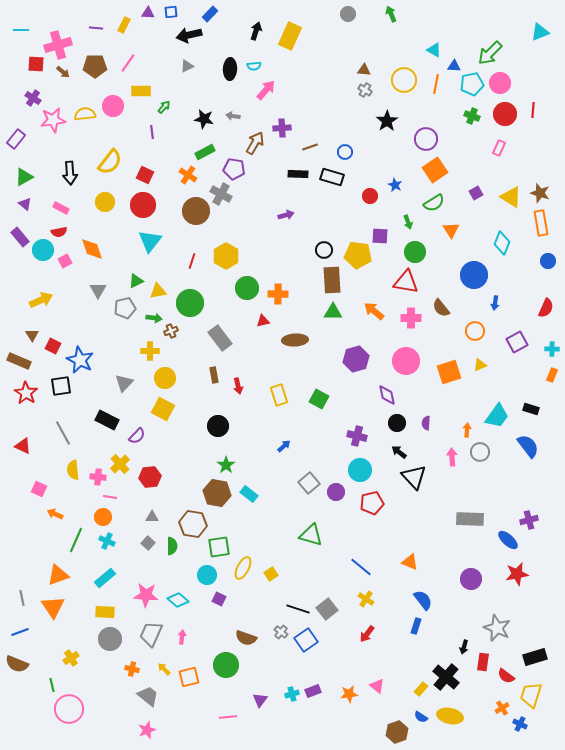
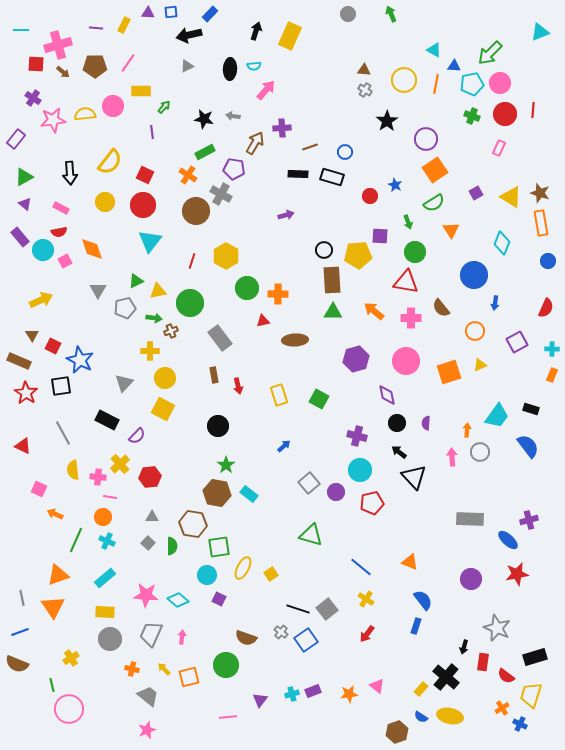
yellow pentagon at (358, 255): rotated 12 degrees counterclockwise
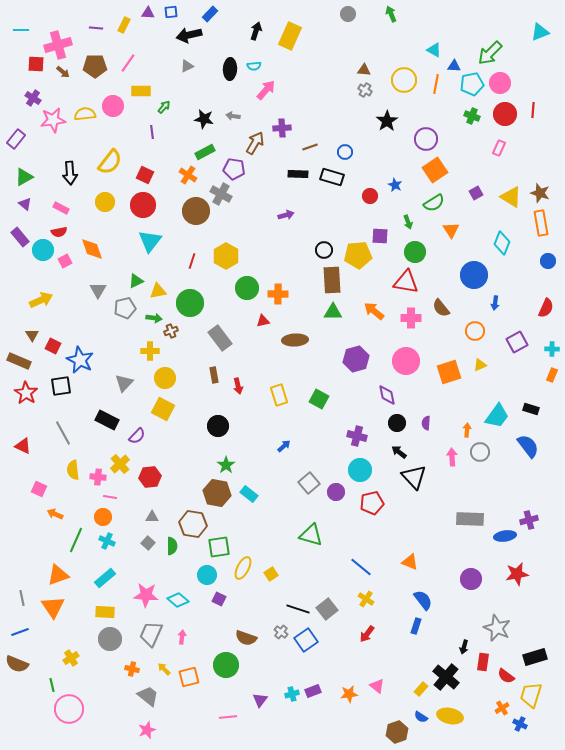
blue ellipse at (508, 540): moved 3 px left, 4 px up; rotated 50 degrees counterclockwise
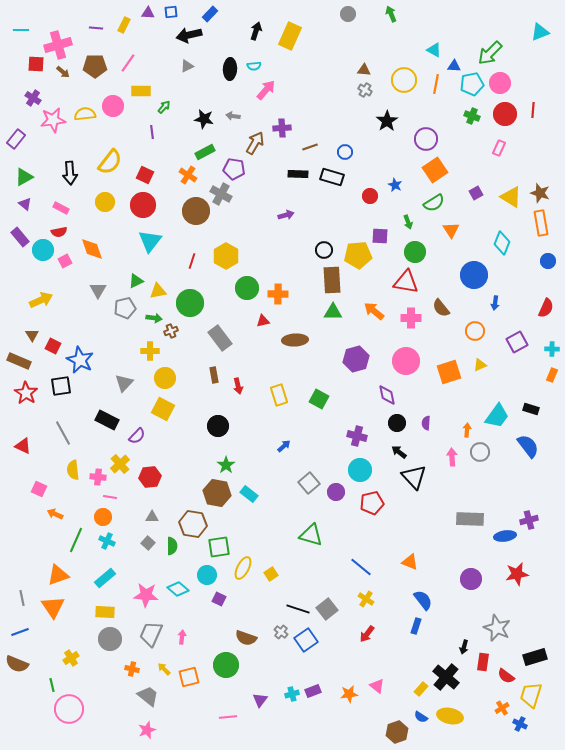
cyan diamond at (178, 600): moved 11 px up
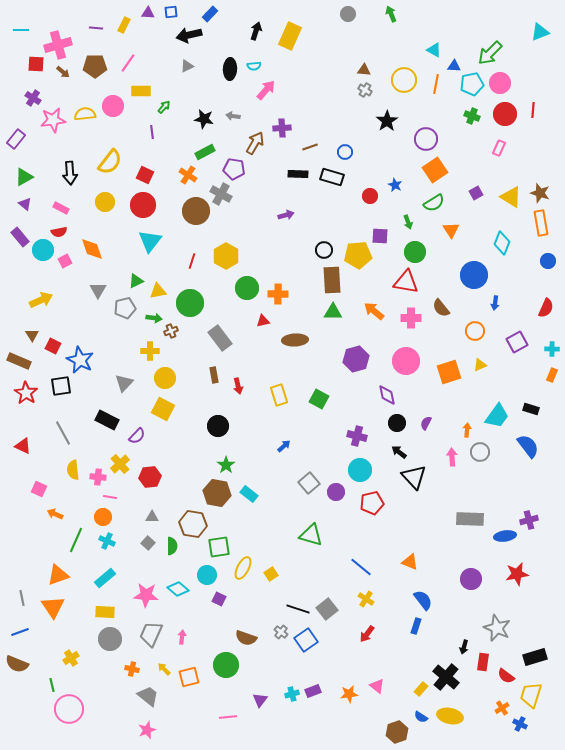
purple semicircle at (426, 423): rotated 24 degrees clockwise
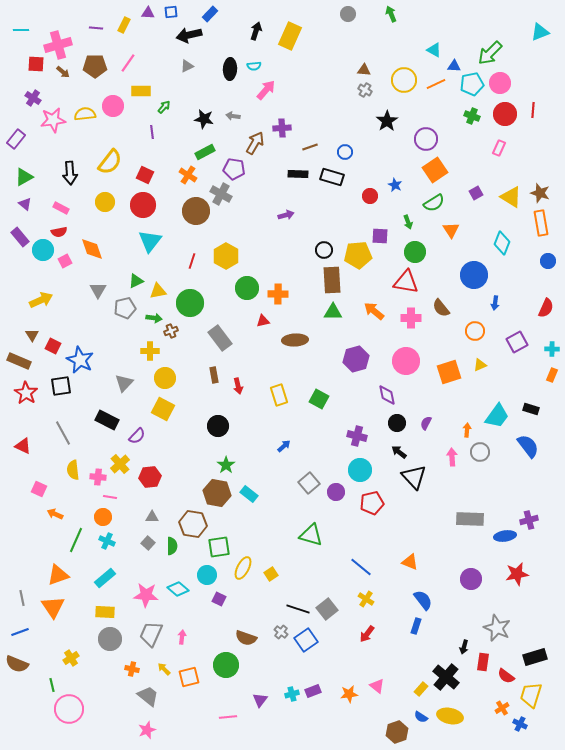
orange line at (436, 84): rotated 54 degrees clockwise
